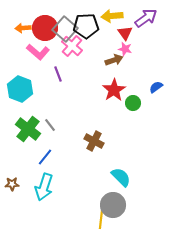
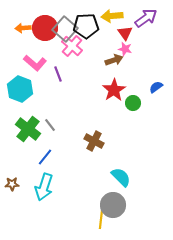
pink L-shape: moved 3 px left, 11 px down
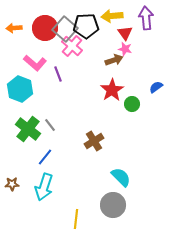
purple arrow: rotated 60 degrees counterclockwise
orange arrow: moved 9 px left
red star: moved 2 px left
green circle: moved 1 px left, 1 px down
brown cross: rotated 30 degrees clockwise
yellow line: moved 25 px left
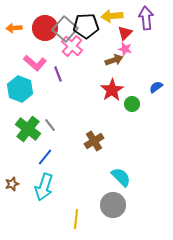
red triangle: rotated 21 degrees clockwise
brown star: rotated 16 degrees counterclockwise
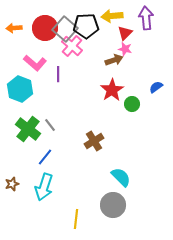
purple line: rotated 21 degrees clockwise
